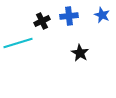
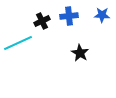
blue star: rotated 21 degrees counterclockwise
cyan line: rotated 8 degrees counterclockwise
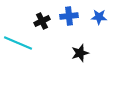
blue star: moved 3 px left, 2 px down
cyan line: rotated 48 degrees clockwise
black star: rotated 24 degrees clockwise
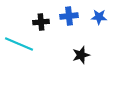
black cross: moved 1 px left, 1 px down; rotated 21 degrees clockwise
cyan line: moved 1 px right, 1 px down
black star: moved 1 px right, 2 px down
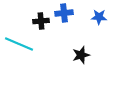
blue cross: moved 5 px left, 3 px up
black cross: moved 1 px up
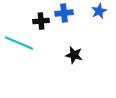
blue star: moved 6 px up; rotated 28 degrees counterclockwise
cyan line: moved 1 px up
black star: moved 7 px left; rotated 30 degrees clockwise
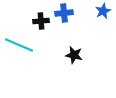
blue star: moved 4 px right
cyan line: moved 2 px down
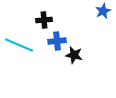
blue cross: moved 7 px left, 28 px down
black cross: moved 3 px right, 1 px up
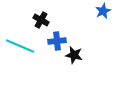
black cross: moved 3 px left; rotated 35 degrees clockwise
cyan line: moved 1 px right, 1 px down
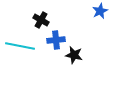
blue star: moved 3 px left
blue cross: moved 1 px left, 1 px up
cyan line: rotated 12 degrees counterclockwise
